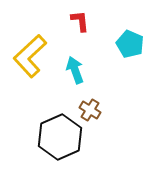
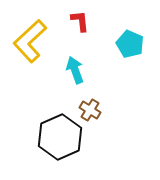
yellow L-shape: moved 15 px up
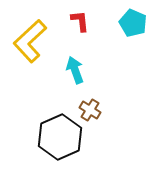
cyan pentagon: moved 3 px right, 21 px up
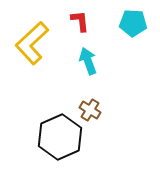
cyan pentagon: rotated 20 degrees counterclockwise
yellow L-shape: moved 2 px right, 2 px down
cyan arrow: moved 13 px right, 9 px up
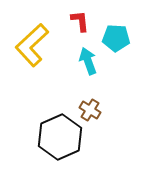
cyan pentagon: moved 17 px left, 15 px down
yellow L-shape: moved 2 px down
